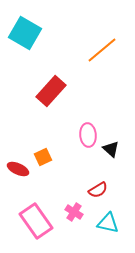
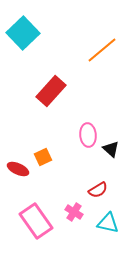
cyan square: moved 2 px left; rotated 16 degrees clockwise
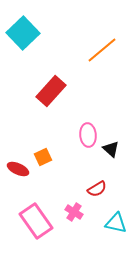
red semicircle: moved 1 px left, 1 px up
cyan triangle: moved 8 px right
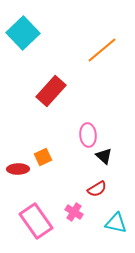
black triangle: moved 7 px left, 7 px down
red ellipse: rotated 25 degrees counterclockwise
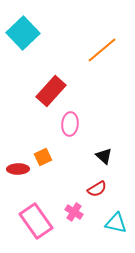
pink ellipse: moved 18 px left, 11 px up; rotated 10 degrees clockwise
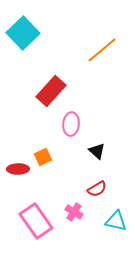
pink ellipse: moved 1 px right
black triangle: moved 7 px left, 5 px up
cyan triangle: moved 2 px up
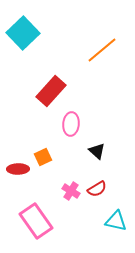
pink cross: moved 3 px left, 21 px up
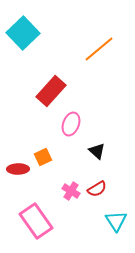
orange line: moved 3 px left, 1 px up
pink ellipse: rotated 15 degrees clockwise
cyan triangle: rotated 45 degrees clockwise
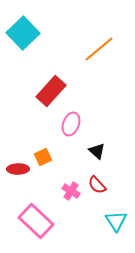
red semicircle: moved 4 px up; rotated 78 degrees clockwise
pink rectangle: rotated 12 degrees counterclockwise
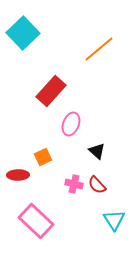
red ellipse: moved 6 px down
pink cross: moved 3 px right, 7 px up; rotated 18 degrees counterclockwise
cyan triangle: moved 2 px left, 1 px up
